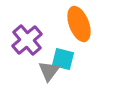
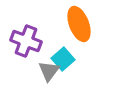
purple cross: moved 1 px left, 1 px down; rotated 28 degrees counterclockwise
cyan square: rotated 35 degrees clockwise
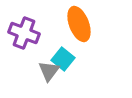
purple cross: moved 2 px left, 8 px up
cyan square: rotated 10 degrees counterclockwise
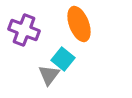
purple cross: moved 3 px up
gray triangle: moved 4 px down
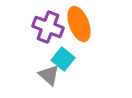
purple cross: moved 24 px right, 3 px up
gray triangle: rotated 25 degrees counterclockwise
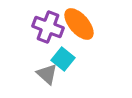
orange ellipse: rotated 20 degrees counterclockwise
gray triangle: moved 2 px left, 1 px up
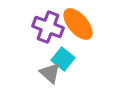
orange ellipse: moved 1 px left
gray triangle: moved 3 px right, 1 px up
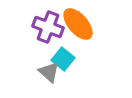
gray triangle: moved 1 px left, 1 px up
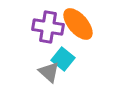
purple cross: rotated 12 degrees counterclockwise
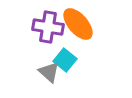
cyan square: moved 2 px right, 1 px down
